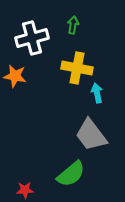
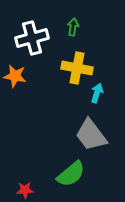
green arrow: moved 2 px down
cyan arrow: rotated 30 degrees clockwise
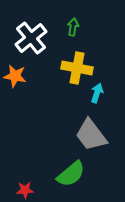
white cross: moved 1 px left; rotated 24 degrees counterclockwise
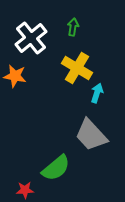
yellow cross: rotated 20 degrees clockwise
gray trapezoid: rotated 6 degrees counterclockwise
green semicircle: moved 15 px left, 6 px up
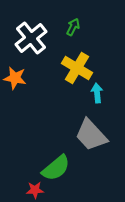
green arrow: rotated 18 degrees clockwise
orange star: moved 2 px down
cyan arrow: rotated 24 degrees counterclockwise
red star: moved 10 px right
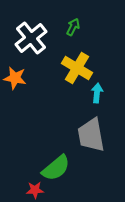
cyan arrow: rotated 12 degrees clockwise
gray trapezoid: rotated 33 degrees clockwise
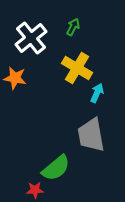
cyan arrow: rotated 18 degrees clockwise
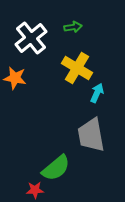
green arrow: rotated 54 degrees clockwise
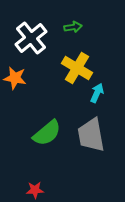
green semicircle: moved 9 px left, 35 px up
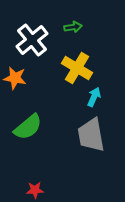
white cross: moved 1 px right, 2 px down
cyan arrow: moved 3 px left, 4 px down
green semicircle: moved 19 px left, 6 px up
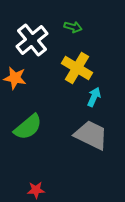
green arrow: rotated 24 degrees clockwise
gray trapezoid: rotated 126 degrees clockwise
red star: moved 1 px right
